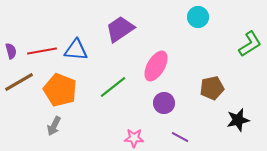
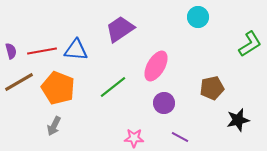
orange pentagon: moved 2 px left, 2 px up
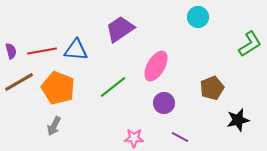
brown pentagon: rotated 10 degrees counterclockwise
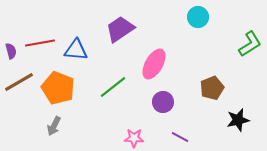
red line: moved 2 px left, 8 px up
pink ellipse: moved 2 px left, 2 px up
purple circle: moved 1 px left, 1 px up
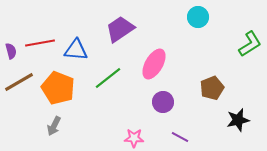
green line: moved 5 px left, 9 px up
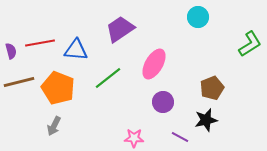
brown line: rotated 16 degrees clockwise
black star: moved 32 px left
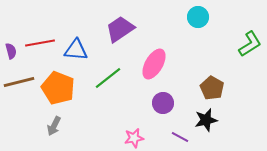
brown pentagon: rotated 20 degrees counterclockwise
purple circle: moved 1 px down
pink star: rotated 12 degrees counterclockwise
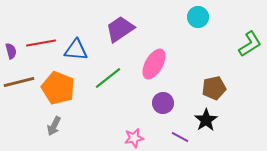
red line: moved 1 px right
brown pentagon: moved 2 px right; rotated 30 degrees clockwise
black star: rotated 20 degrees counterclockwise
